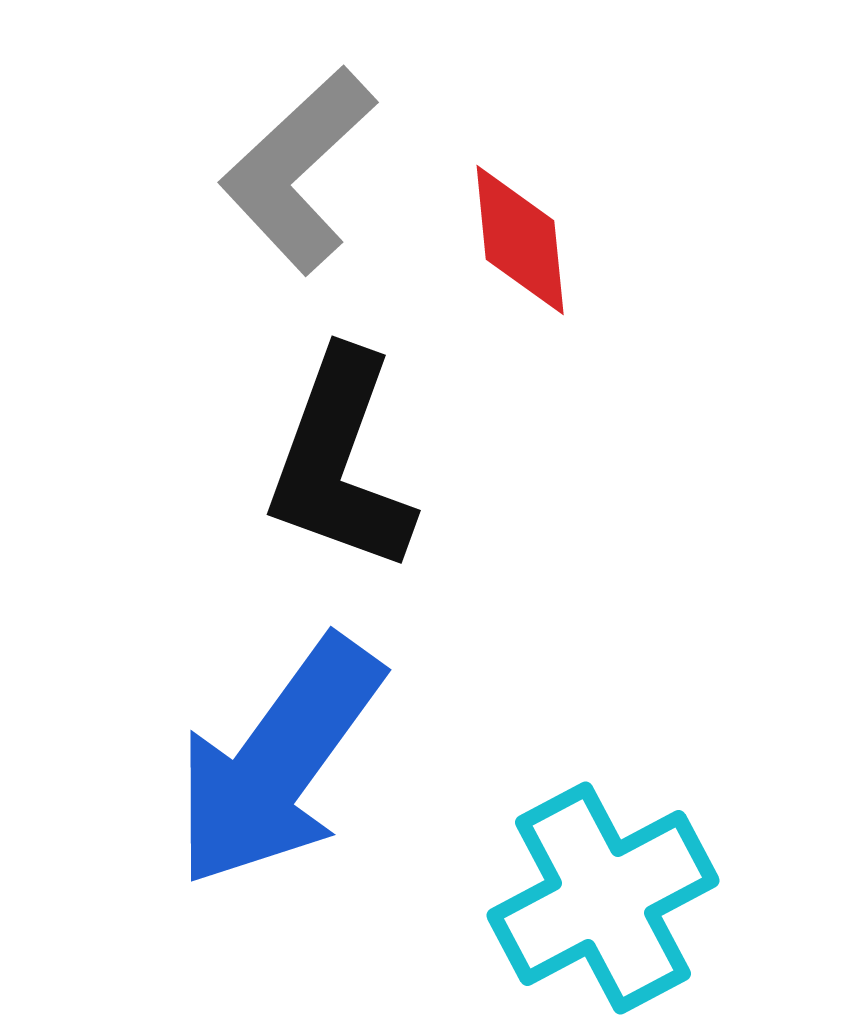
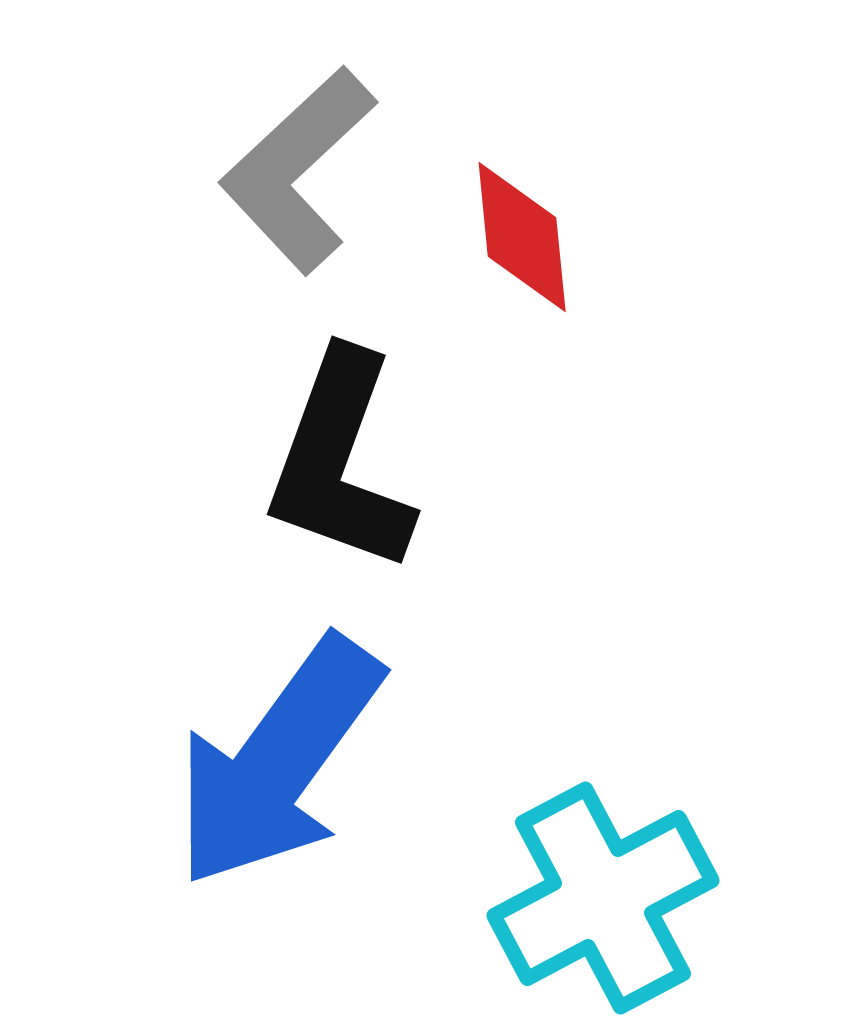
red diamond: moved 2 px right, 3 px up
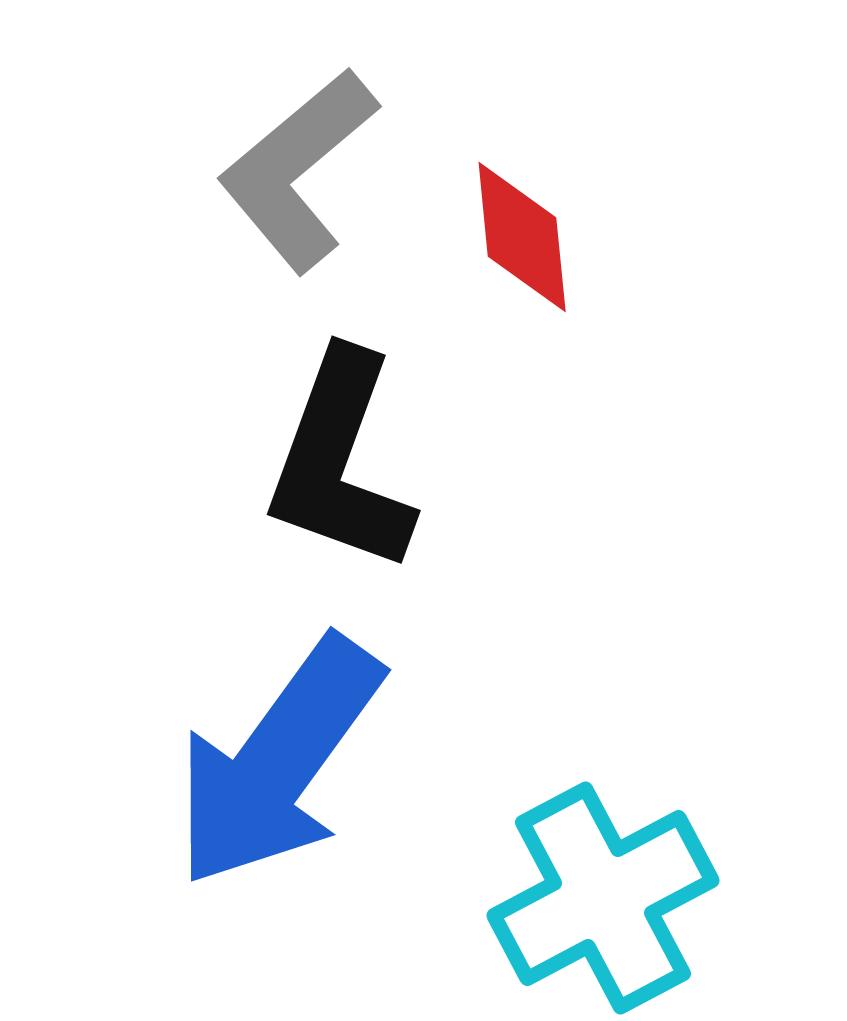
gray L-shape: rotated 3 degrees clockwise
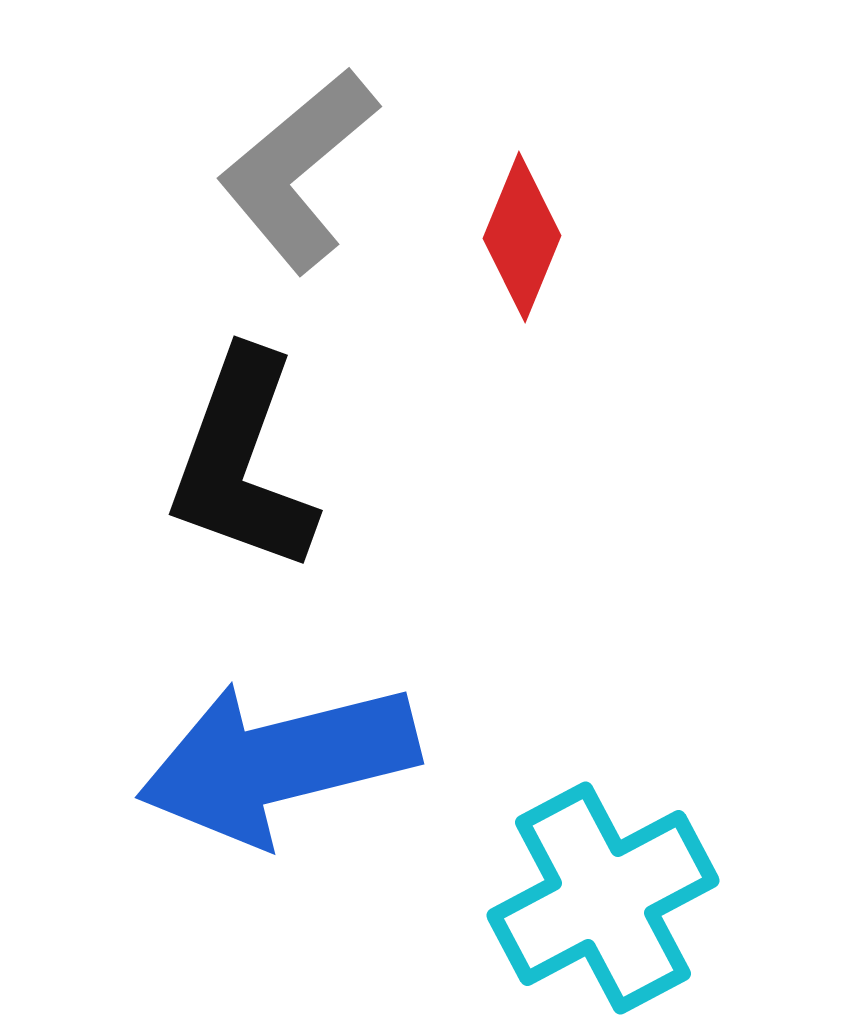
red diamond: rotated 28 degrees clockwise
black L-shape: moved 98 px left
blue arrow: rotated 40 degrees clockwise
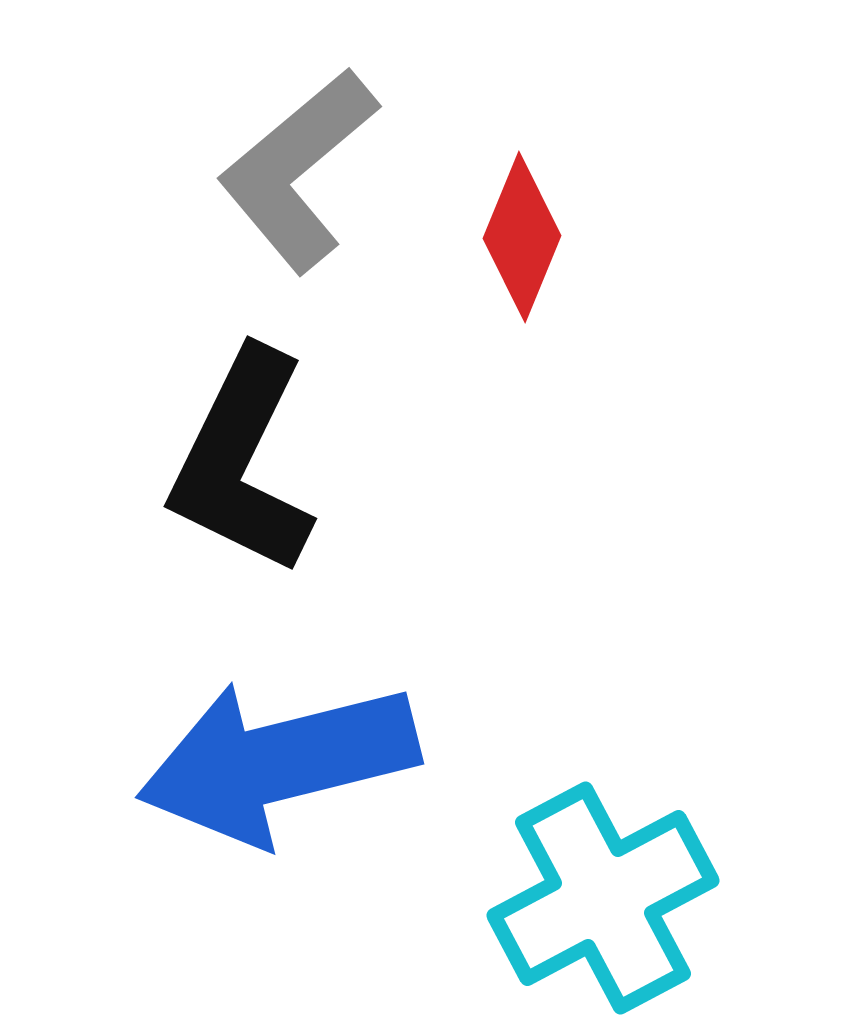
black L-shape: rotated 6 degrees clockwise
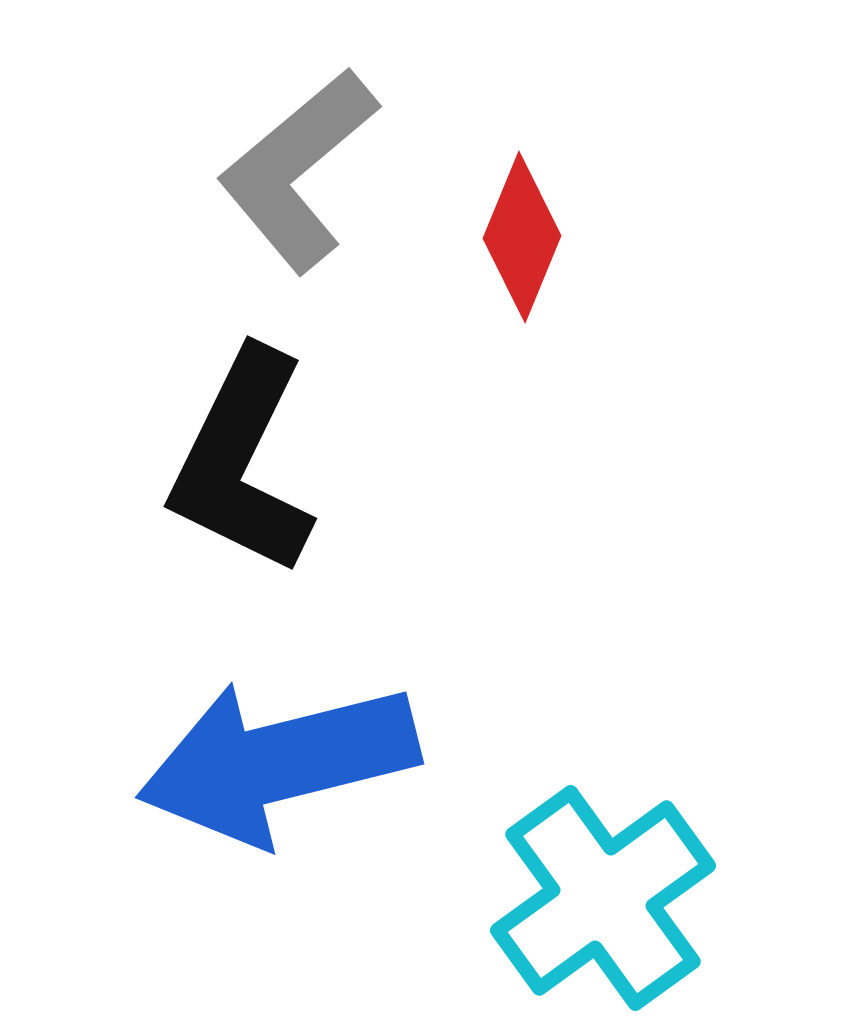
cyan cross: rotated 8 degrees counterclockwise
